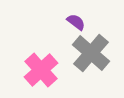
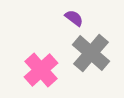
purple semicircle: moved 2 px left, 4 px up
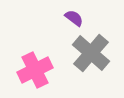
pink cross: moved 6 px left; rotated 16 degrees clockwise
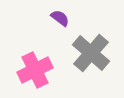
purple semicircle: moved 14 px left
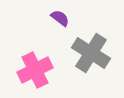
gray cross: rotated 9 degrees counterclockwise
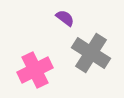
purple semicircle: moved 5 px right
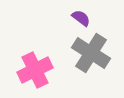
purple semicircle: moved 16 px right
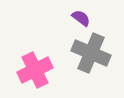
gray cross: rotated 9 degrees counterclockwise
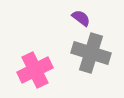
gray cross: rotated 6 degrees counterclockwise
